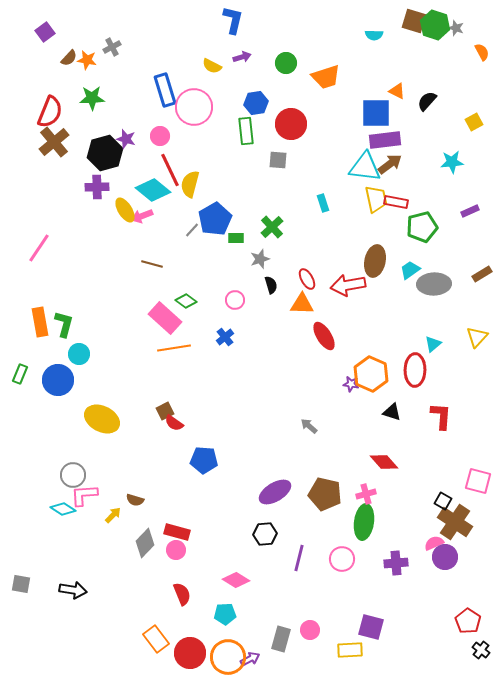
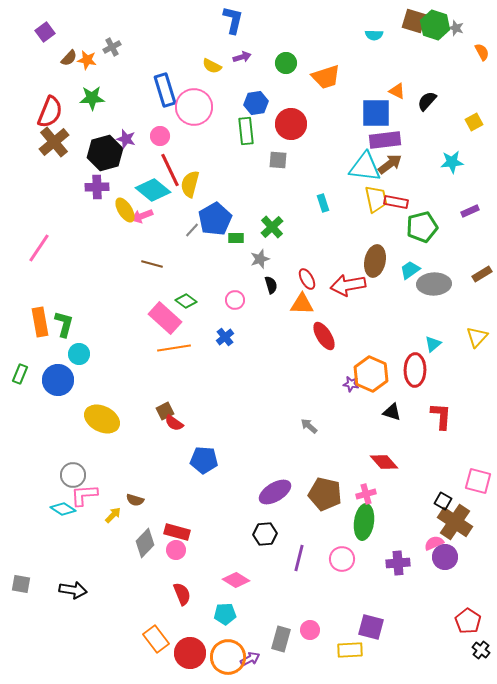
purple cross at (396, 563): moved 2 px right
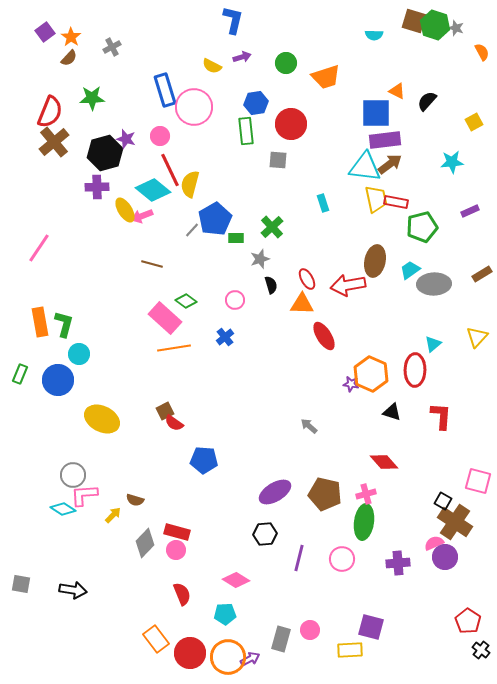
orange star at (87, 60): moved 16 px left, 23 px up; rotated 24 degrees clockwise
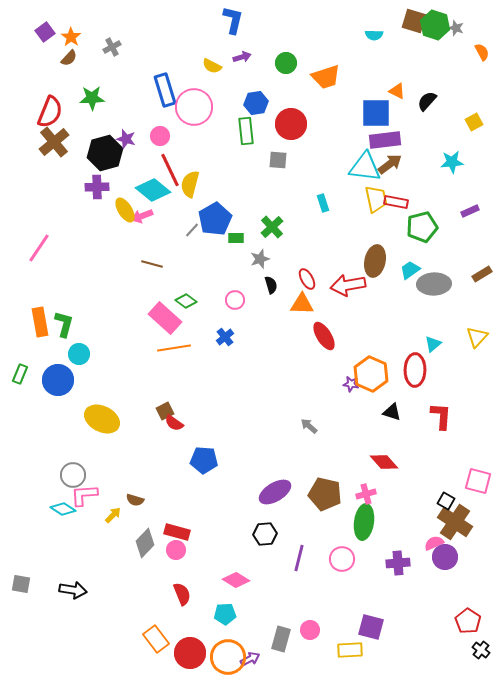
black square at (443, 501): moved 3 px right
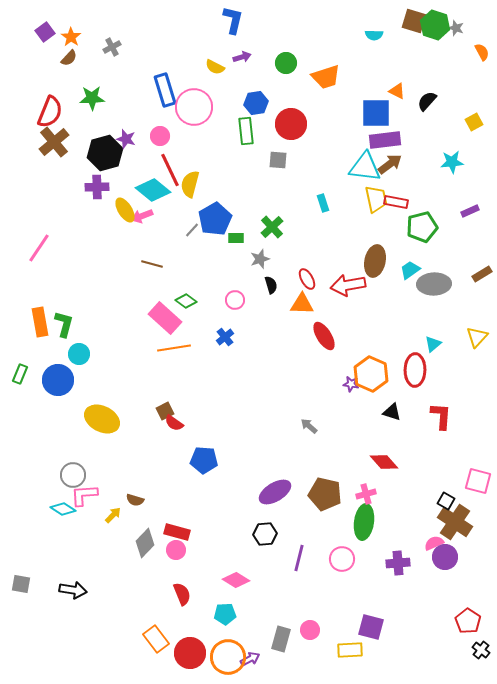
yellow semicircle at (212, 66): moved 3 px right, 1 px down
